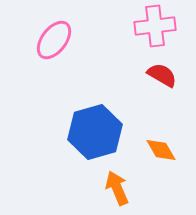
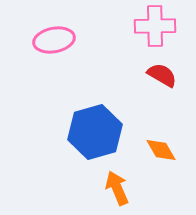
pink cross: rotated 6 degrees clockwise
pink ellipse: rotated 42 degrees clockwise
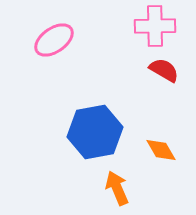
pink ellipse: rotated 24 degrees counterclockwise
red semicircle: moved 2 px right, 5 px up
blue hexagon: rotated 6 degrees clockwise
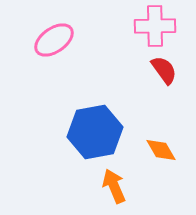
red semicircle: rotated 24 degrees clockwise
orange arrow: moved 3 px left, 2 px up
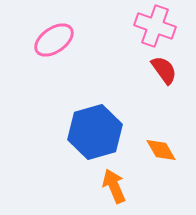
pink cross: rotated 21 degrees clockwise
blue hexagon: rotated 6 degrees counterclockwise
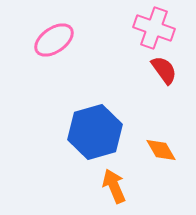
pink cross: moved 1 px left, 2 px down
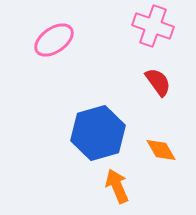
pink cross: moved 1 px left, 2 px up
red semicircle: moved 6 px left, 12 px down
blue hexagon: moved 3 px right, 1 px down
orange arrow: moved 3 px right
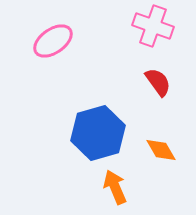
pink ellipse: moved 1 px left, 1 px down
orange arrow: moved 2 px left, 1 px down
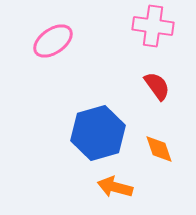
pink cross: rotated 12 degrees counterclockwise
red semicircle: moved 1 px left, 4 px down
orange diamond: moved 2 px left, 1 px up; rotated 12 degrees clockwise
orange arrow: rotated 52 degrees counterclockwise
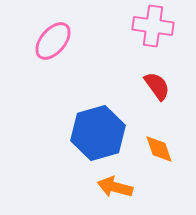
pink ellipse: rotated 15 degrees counterclockwise
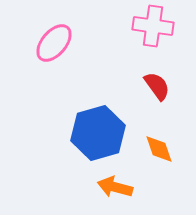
pink ellipse: moved 1 px right, 2 px down
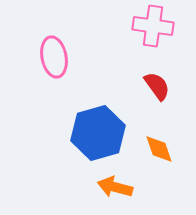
pink ellipse: moved 14 px down; rotated 51 degrees counterclockwise
